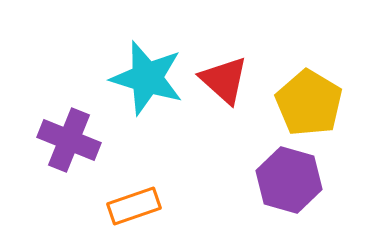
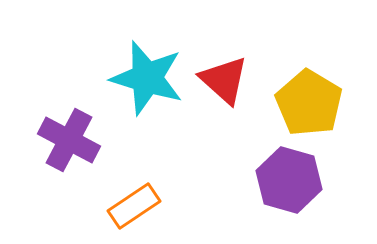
purple cross: rotated 6 degrees clockwise
orange rectangle: rotated 15 degrees counterclockwise
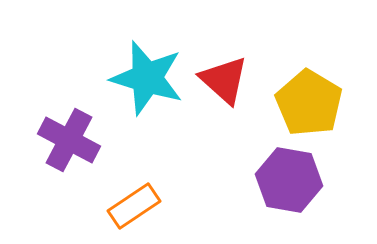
purple hexagon: rotated 6 degrees counterclockwise
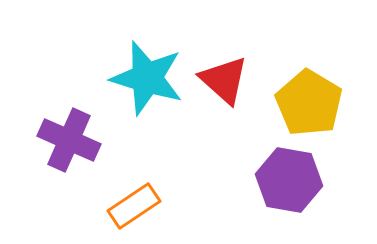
purple cross: rotated 4 degrees counterclockwise
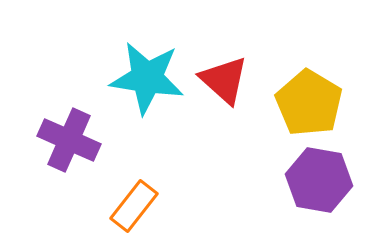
cyan star: rotated 8 degrees counterclockwise
purple hexagon: moved 30 px right
orange rectangle: rotated 18 degrees counterclockwise
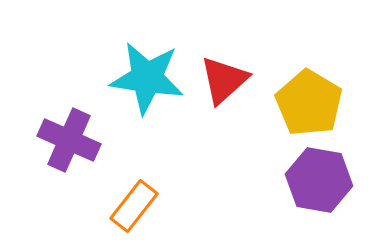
red triangle: rotated 36 degrees clockwise
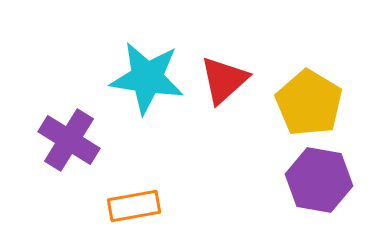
purple cross: rotated 8 degrees clockwise
orange rectangle: rotated 42 degrees clockwise
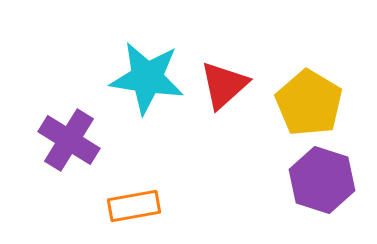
red triangle: moved 5 px down
purple hexagon: moved 3 px right; rotated 8 degrees clockwise
